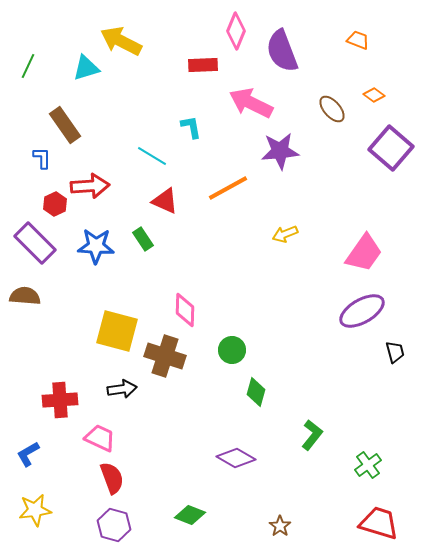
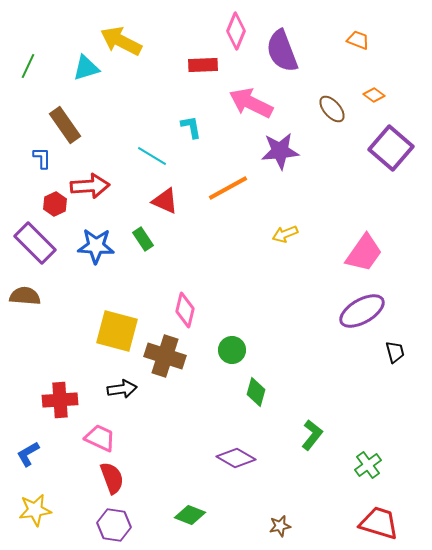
pink diamond at (185, 310): rotated 12 degrees clockwise
purple hexagon at (114, 525): rotated 8 degrees counterclockwise
brown star at (280, 526): rotated 25 degrees clockwise
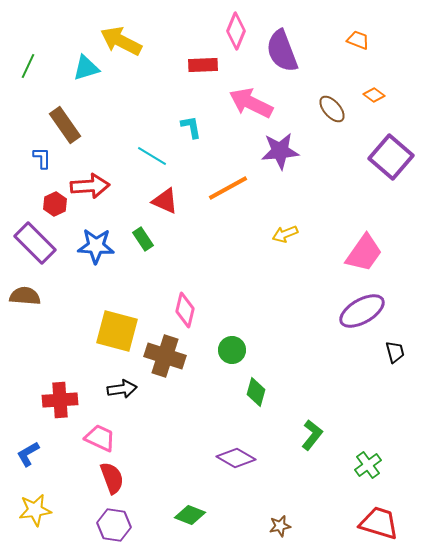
purple square at (391, 148): moved 9 px down
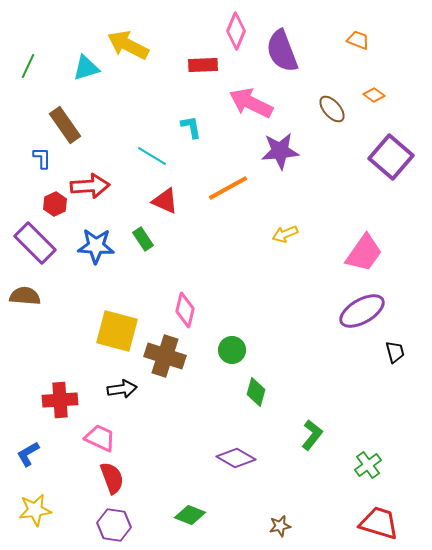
yellow arrow at (121, 41): moved 7 px right, 4 px down
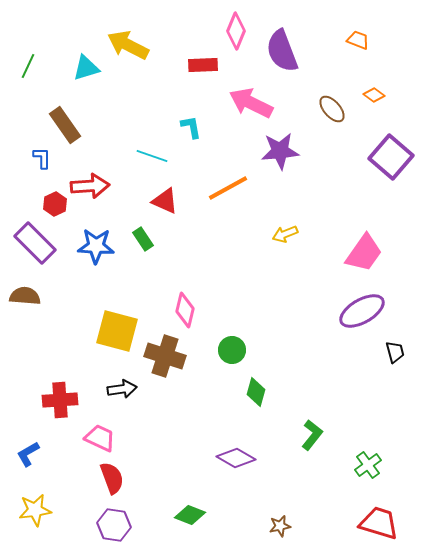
cyan line at (152, 156): rotated 12 degrees counterclockwise
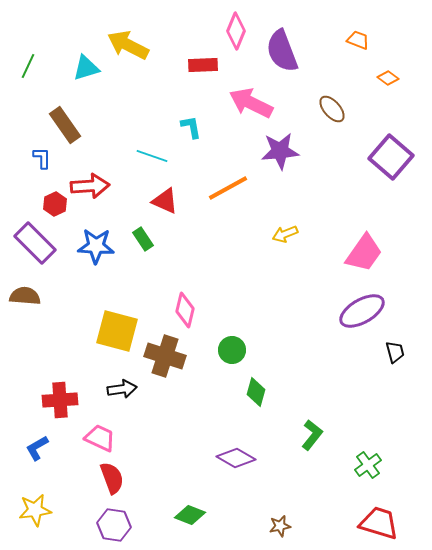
orange diamond at (374, 95): moved 14 px right, 17 px up
blue L-shape at (28, 454): moved 9 px right, 6 px up
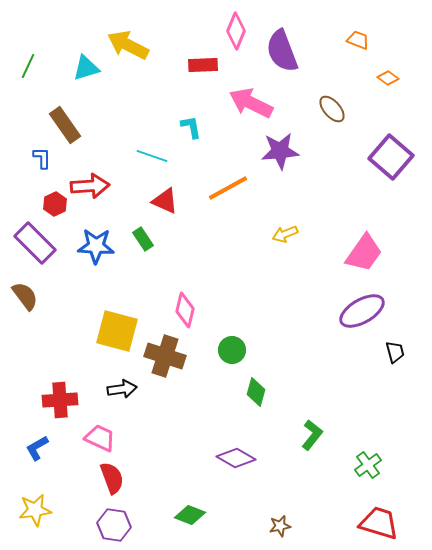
brown semicircle at (25, 296): rotated 48 degrees clockwise
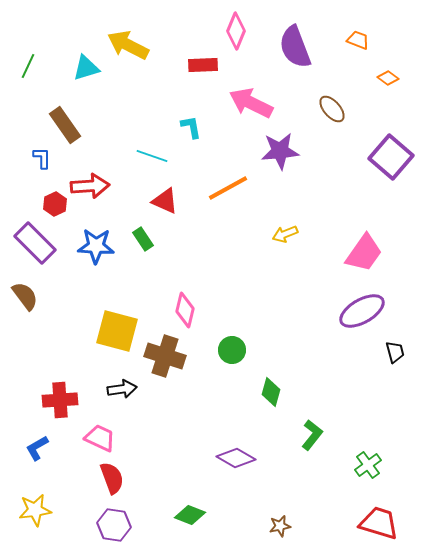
purple semicircle at (282, 51): moved 13 px right, 4 px up
green diamond at (256, 392): moved 15 px right
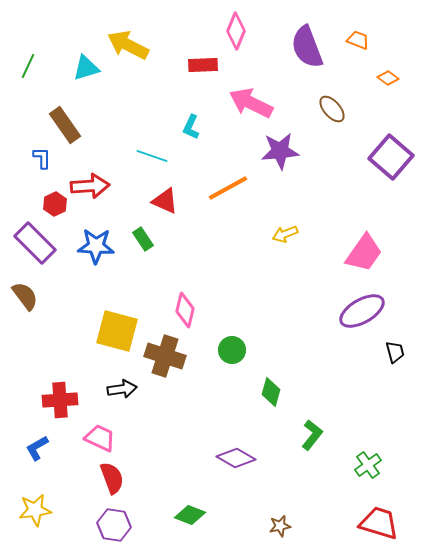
purple semicircle at (295, 47): moved 12 px right
cyan L-shape at (191, 127): rotated 145 degrees counterclockwise
